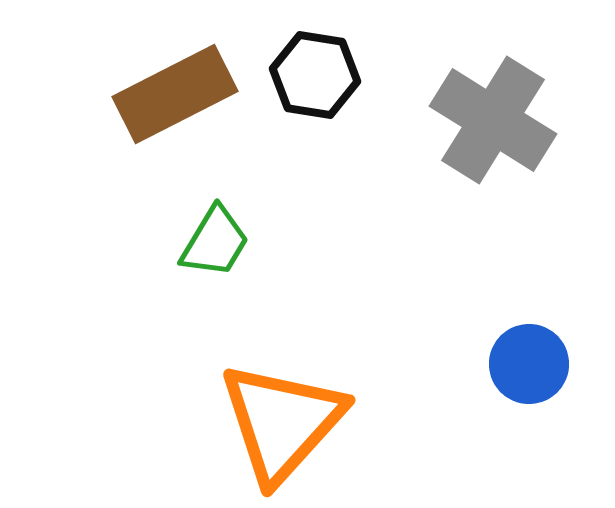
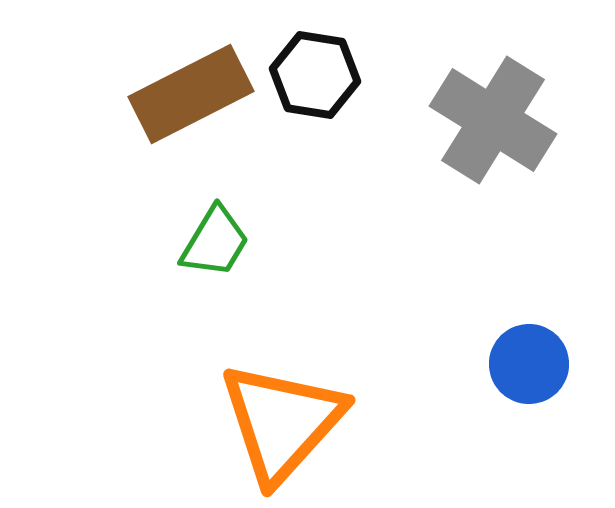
brown rectangle: moved 16 px right
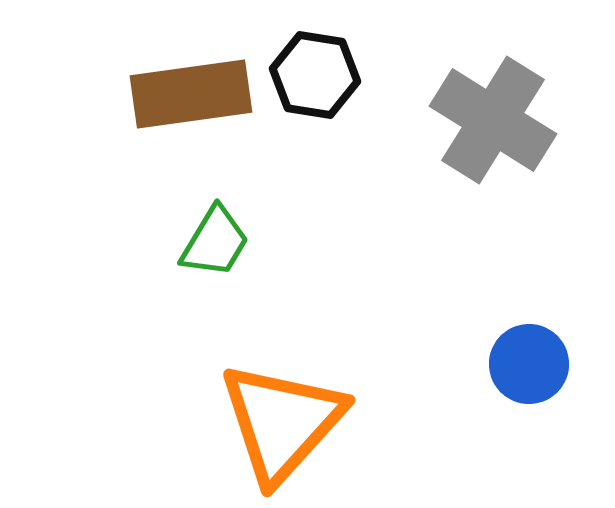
brown rectangle: rotated 19 degrees clockwise
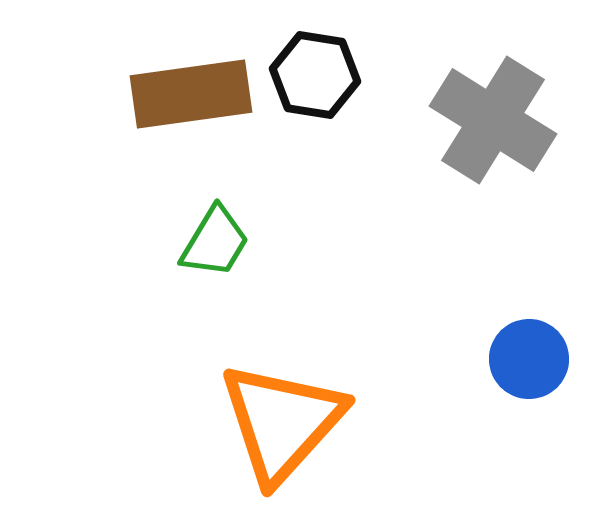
blue circle: moved 5 px up
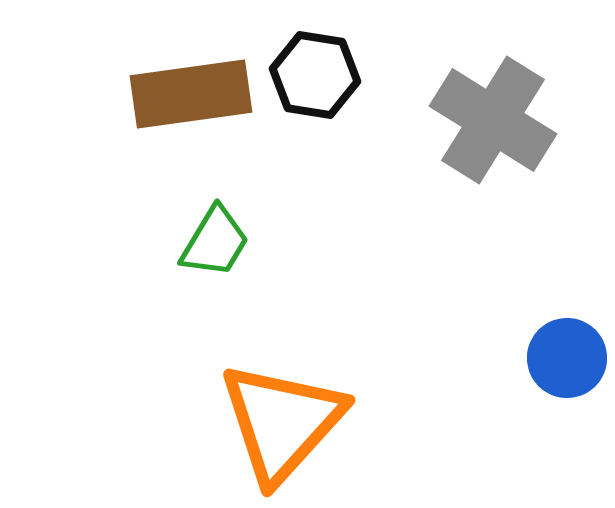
blue circle: moved 38 px right, 1 px up
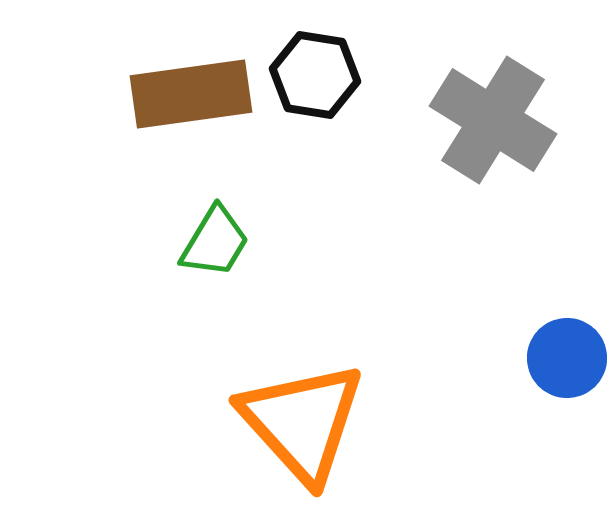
orange triangle: moved 20 px right; rotated 24 degrees counterclockwise
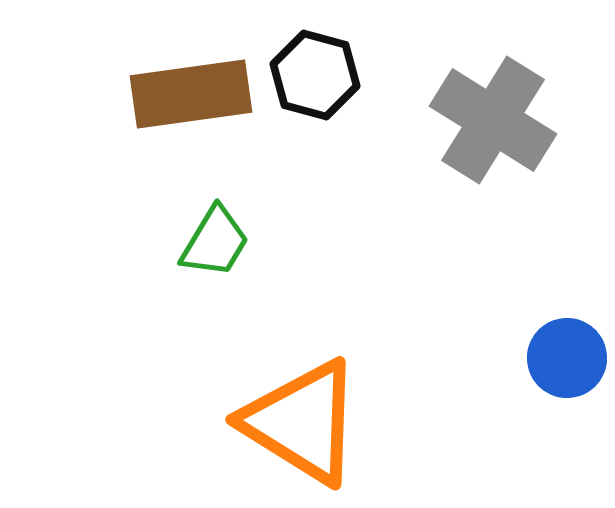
black hexagon: rotated 6 degrees clockwise
orange triangle: rotated 16 degrees counterclockwise
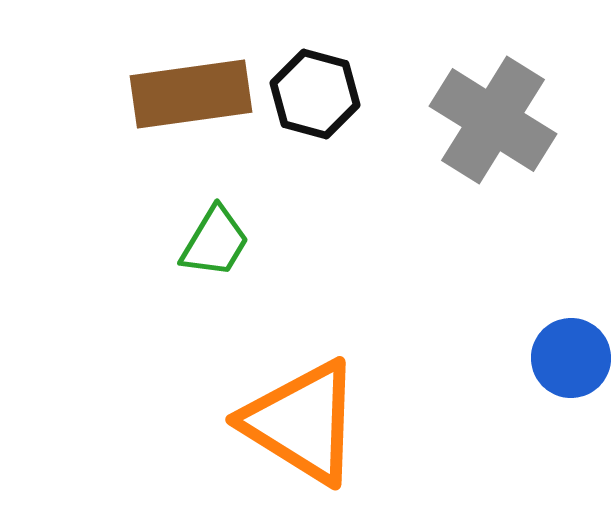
black hexagon: moved 19 px down
blue circle: moved 4 px right
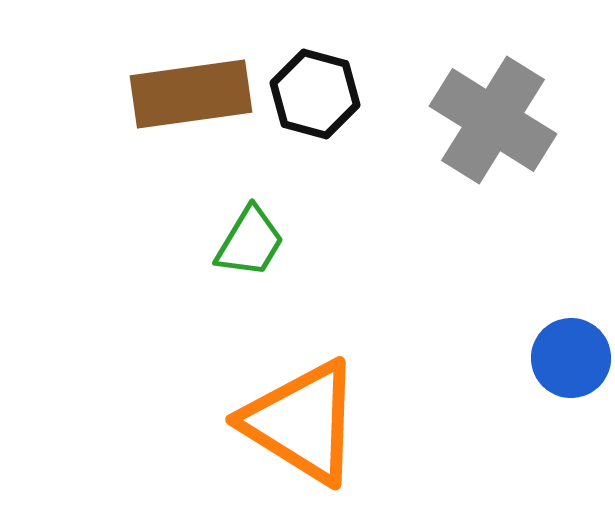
green trapezoid: moved 35 px right
